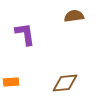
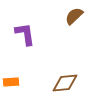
brown semicircle: rotated 36 degrees counterclockwise
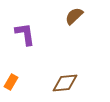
orange rectangle: rotated 56 degrees counterclockwise
